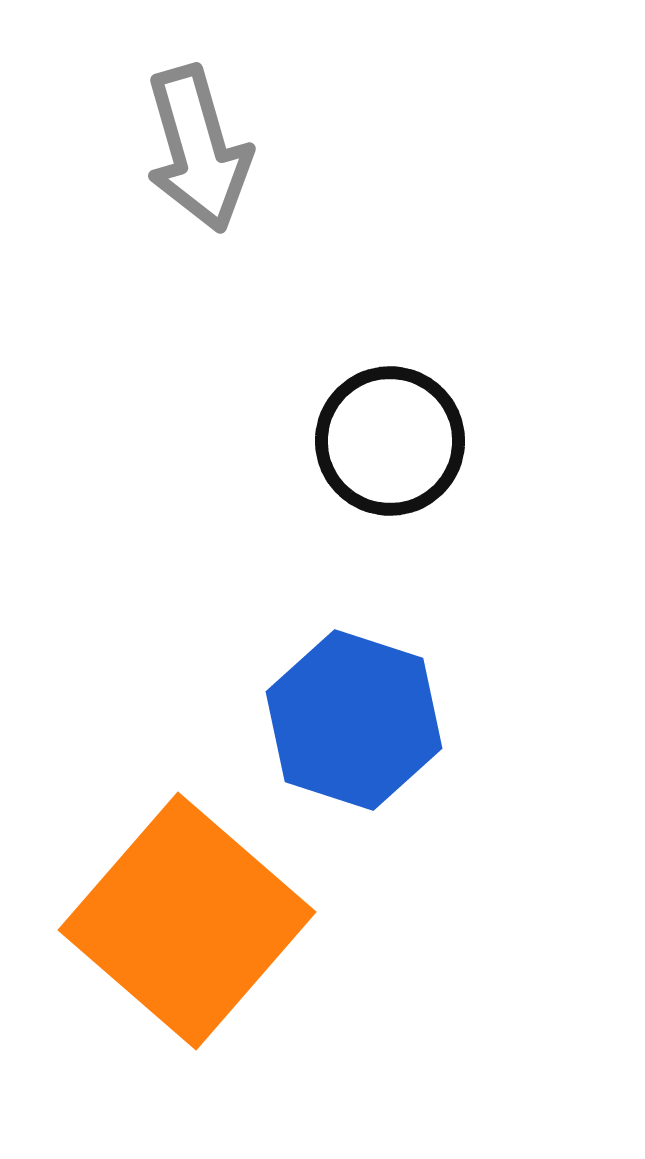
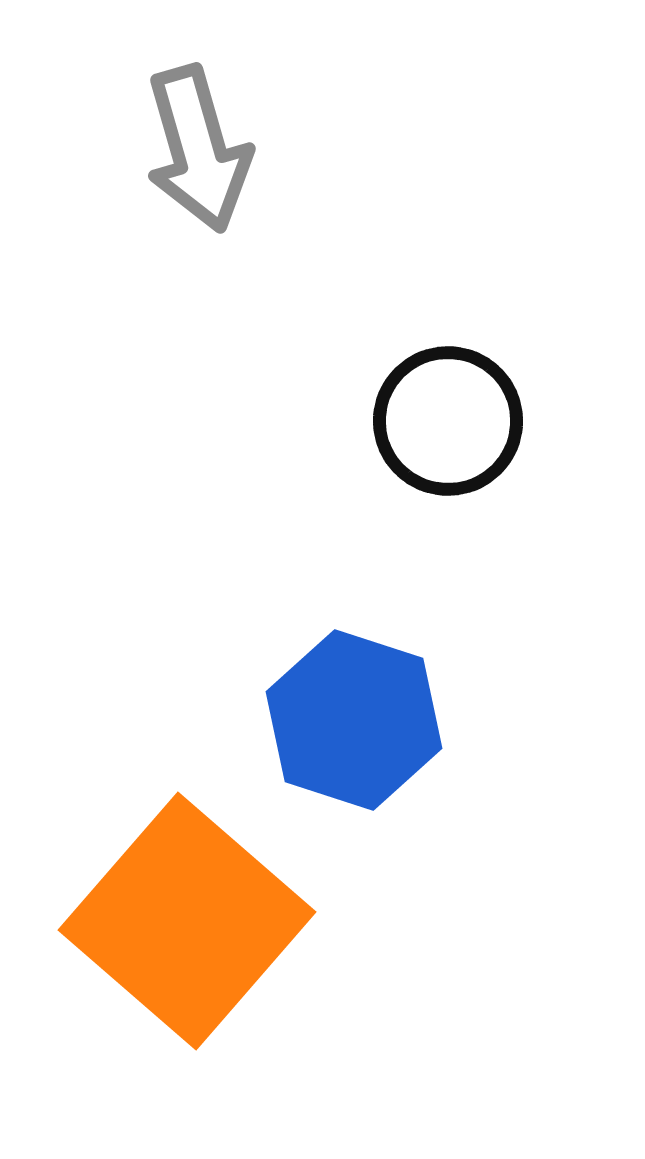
black circle: moved 58 px right, 20 px up
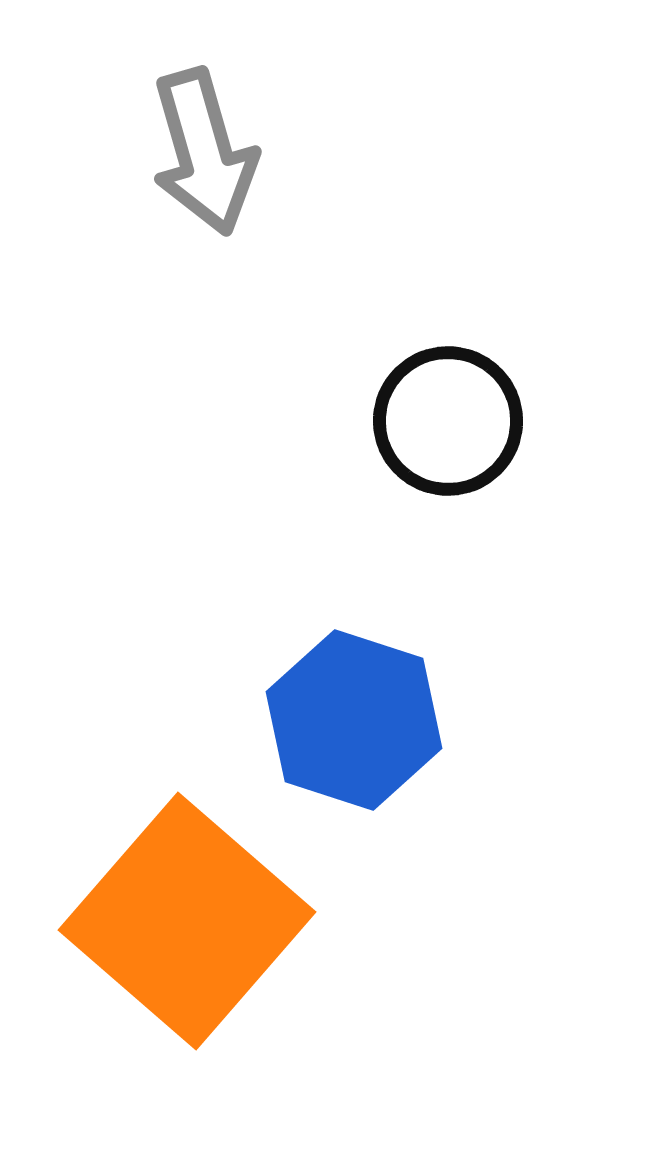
gray arrow: moved 6 px right, 3 px down
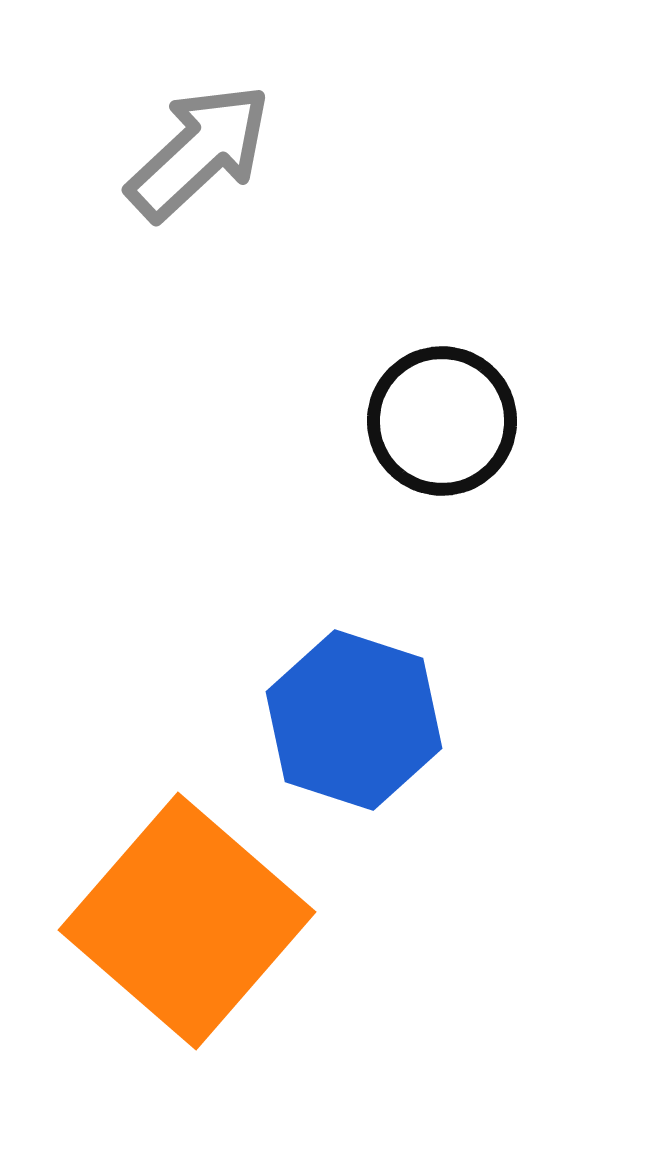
gray arrow: moved 5 px left; rotated 117 degrees counterclockwise
black circle: moved 6 px left
